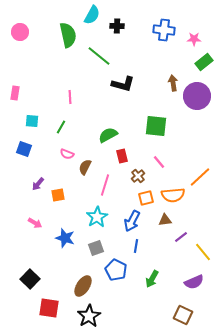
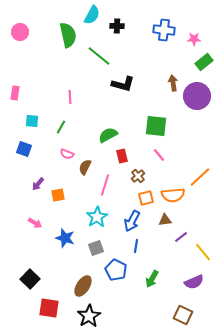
pink line at (159, 162): moved 7 px up
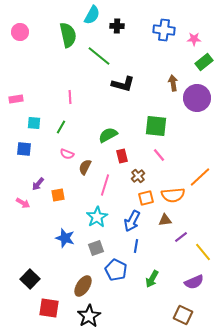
pink rectangle at (15, 93): moved 1 px right, 6 px down; rotated 72 degrees clockwise
purple circle at (197, 96): moved 2 px down
cyan square at (32, 121): moved 2 px right, 2 px down
blue square at (24, 149): rotated 14 degrees counterclockwise
pink arrow at (35, 223): moved 12 px left, 20 px up
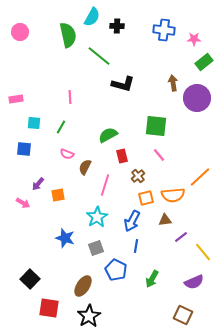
cyan semicircle at (92, 15): moved 2 px down
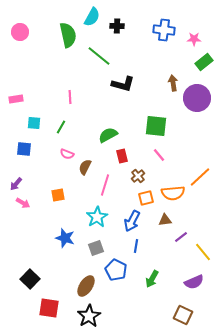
purple arrow at (38, 184): moved 22 px left
orange semicircle at (173, 195): moved 2 px up
brown ellipse at (83, 286): moved 3 px right
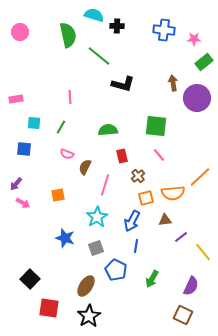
cyan semicircle at (92, 17): moved 2 px right, 2 px up; rotated 102 degrees counterclockwise
green semicircle at (108, 135): moved 5 px up; rotated 24 degrees clockwise
purple semicircle at (194, 282): moved 3 px left, 4 px down; rotated 42 degrees counterclockwise
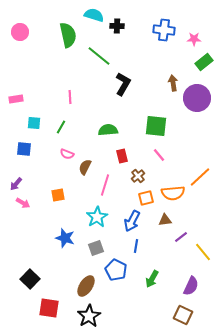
black L-shape at (123, 84): rotated 75 degrees counterclockwise
